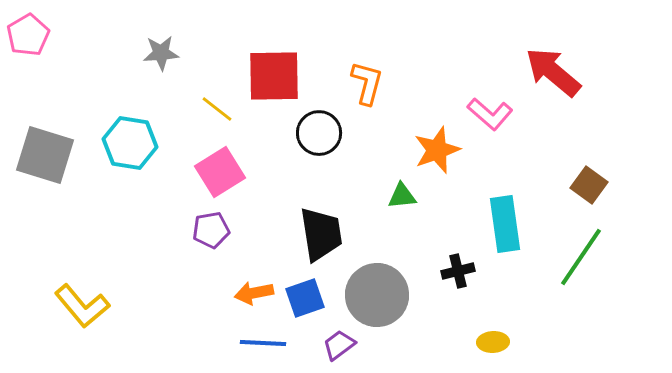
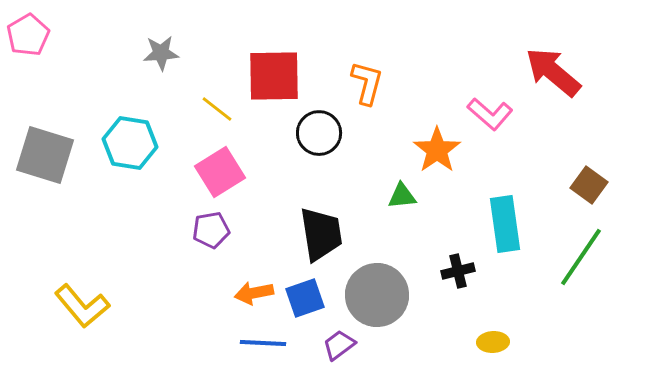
orange star: rotated 15 degrees counterclockwise
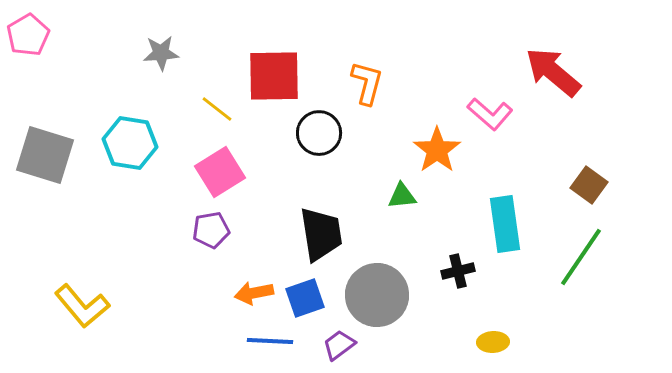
blue line: moved 7 px right, 2 px up
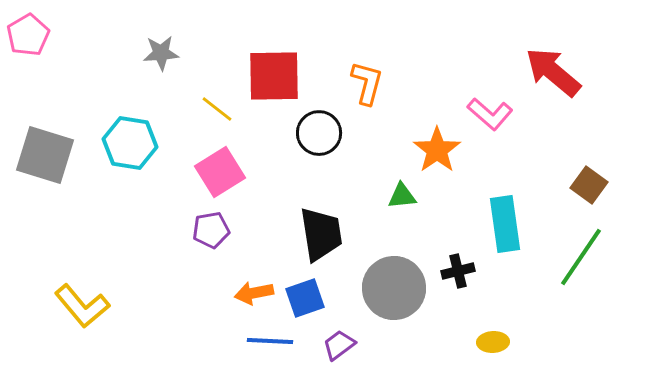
gray circle: moved 17 px right, 7 px up
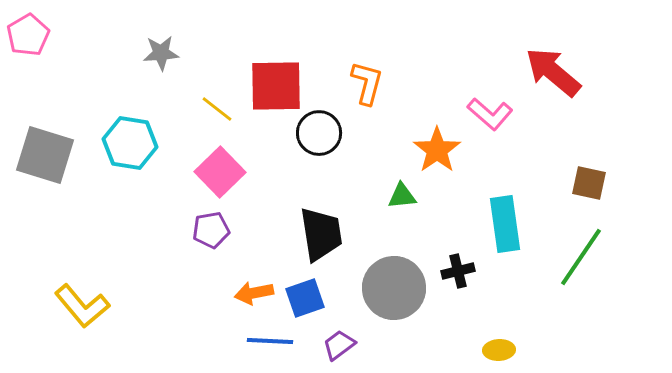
red square: moved 2 px right, 10 px down
pink square: rotated 12 degrees counterclockwise
brown square: moved 2 px up; rotated 24 degrees counterclockwise
yellow ellipse: moved 6 px right, 8 px down
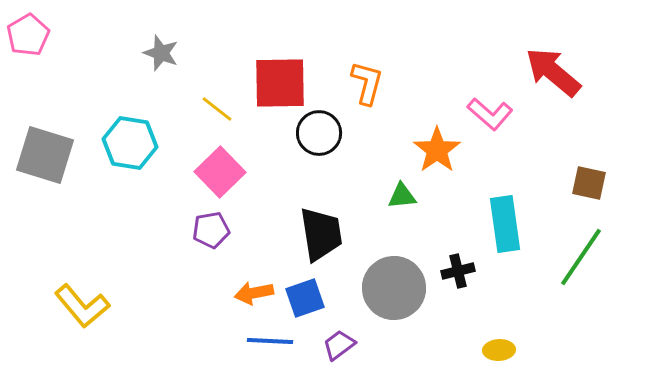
gray star: rotated 24 degrees clockwise
red square: moved 4 px right, 3 px up
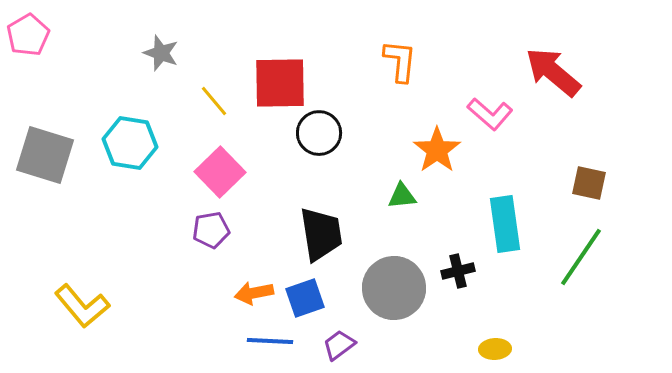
orange L-shape: moved 33 px right, 22 px up; rotated 9 degrees counterclockwise
yellow line: moved 3 px left, 8 px up; rotated 12 degrees clockwise
yellow ellipse: moved 4 px left, 1 px up
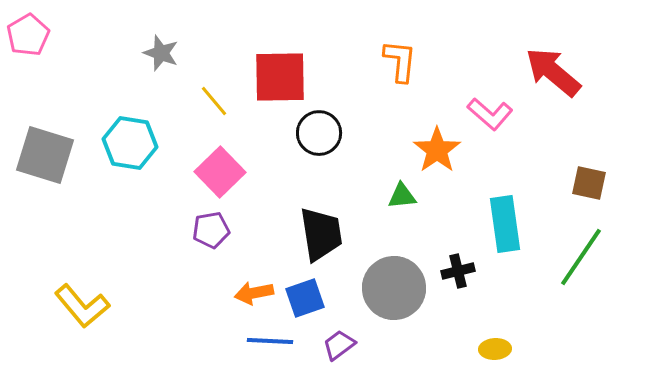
red square: moved 6 px up
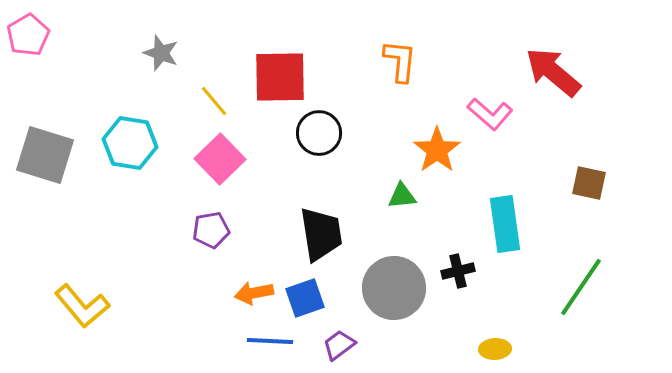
pink square: moved 13 px up
green line: moved 30 px down
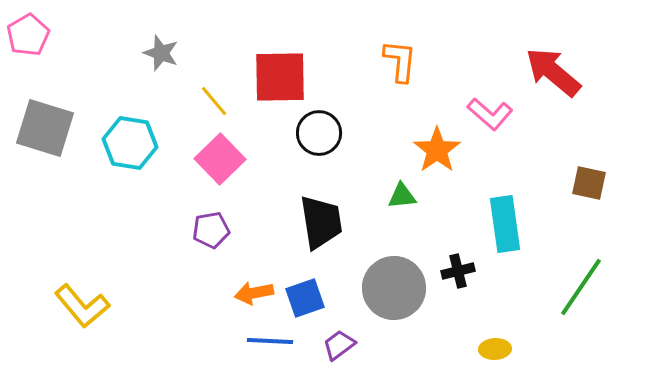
gray square: moved 27 px up
black trapezoid: moved 12 px up
